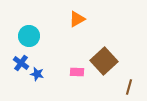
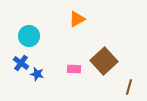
pink rectangle: moved 3 px left, 3 px up
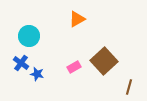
pink rectangle: moved 2 px up; rotated 32 degrees counterclockwise
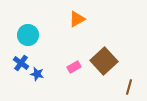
cyan circle: moved 1 px left, 1 px up
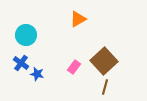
orange triangle: moved 1 px right
cyan circle: moved 2 px left
pink rectangle: rotated 24 degrees counterclockwise
brown line: moved 24 px left
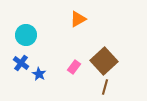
blue star: moved 2 px right; rotated 16 degrees clockwise
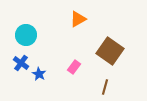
brown square: moved 6 px right, 10 px up; rotated 12 degrees counterclockwise
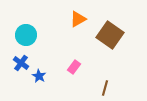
brown square: moved 16 px up
blue star: moved 2 px down
brown line: moved 1 px down
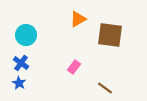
brown square: rotated 28 degrees counterclockwise
blue star: moved 20 px left, 7 px down
brown line: rotated 70 degrees counterclockwise
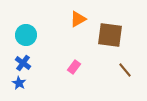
blue cross: moved 2 px right
brown line: moved 20 px right, 18 px up; rotated 14 degrees clockwise
